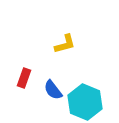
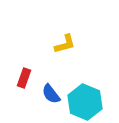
blue semicircle: moved 2 px left, 4 px down
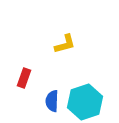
blue semicircle: moved 1 px right, 7 px down; rotated 40 degrees clockwise
cyan hexagon: rotated 20 degrees clockwise
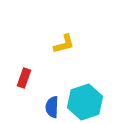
yellow L-shape: moved 1 px left
blue semicircle: moved 6 px down
